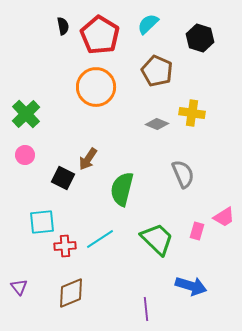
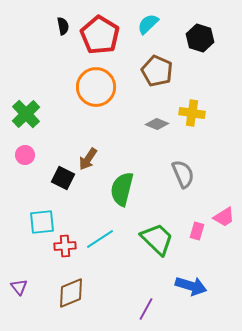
purple line: rotated 35 degrees clockwise
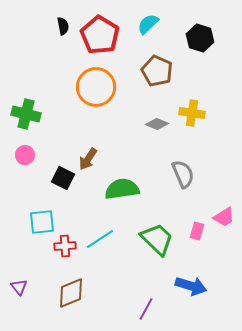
green cross: rotated 32 degrees counterclockwise
green semicircle: rotated 68 degrees clockwise
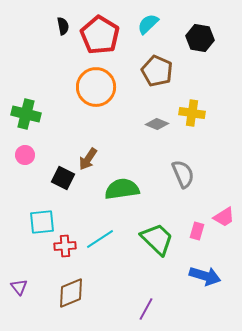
black hexagon: rotated 8 degrees counterclockwise
blue arrow: moved 14 px right, 10 px up
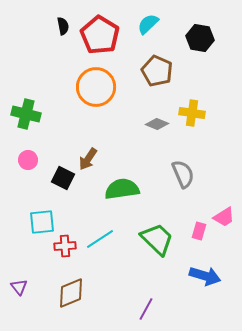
pink circle: moved 3 px right, 5 px down
pink rectangle: moved 2 px right
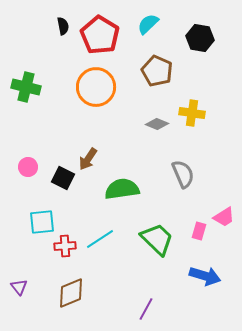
green cross: moved 27 px up
pink circle: moved 7 px down
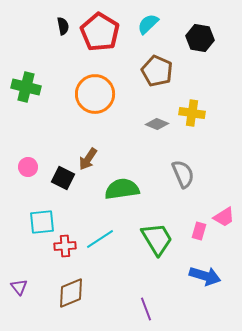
red pentagon: moved 3 px up
orange circle: moved 1 px left, 7 px down
green trapezoid: rotated 15 degrees clockwise
purple line: rotated 50 degrees counterclockwise
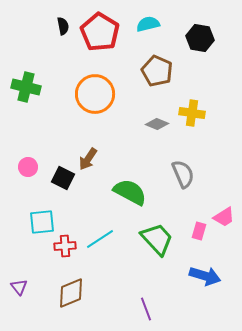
cyan semicircle: rotated 30 degrees clockwise
green semicircle: moved 8 px right, 3 px down; rotated 36 degrees clockwise
green trapezoid: rotated 12 degrees counterclockwise
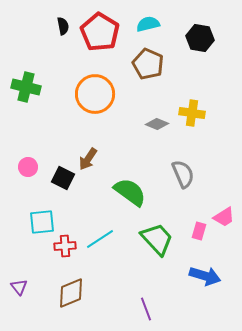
brown pentagon: moved 9 px left, 7 px up
green semicircle: rotated 8 degrees clockwise
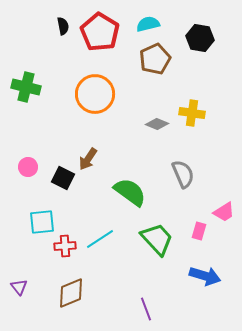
brown pentagon: moved 7 px right, 5 px up; rotated 24 degrees clockwise
pink trapezoid: moved 5 px up
